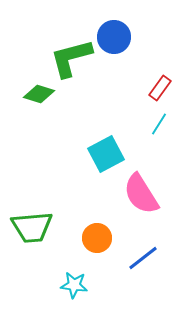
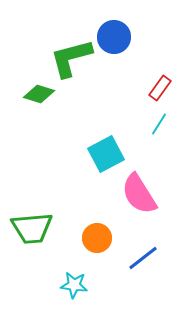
pink semicircle: moved 2 px left
green trapezoid: moved 1 px down
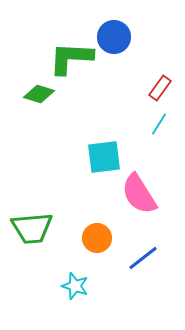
green L-shape: rotated 18 degrees clockwise
cyan square: moved 2 px left, 3 px down; rotated 21 degrees clockwise
cyan star: moved 1 px right, 1 px down; rotated 12 degrees clockwise
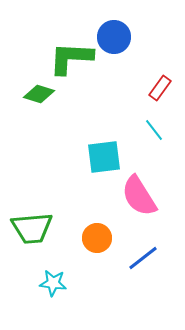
cyan line: moved 5 px left, 6 px down; rotated 70 degrees counterclockwise
pink semicircle: moved 2 px down
cyan star: moved 22 px left, 3 px up; rotated 12 degrees counterclockwise
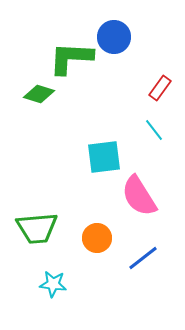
green trapezoid: moved 5 px right
cyan star: moved 1 px down
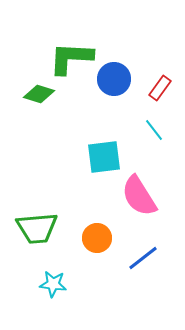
blue circle: moved 42 px down
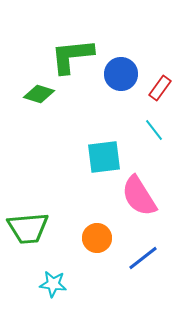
green L-shape: moved 1 px right, 2 px up; rotated 9 degrees counterclockwise
blue circle: moved 7 px right, 5 px up
green trapezoid: moved 9 px left
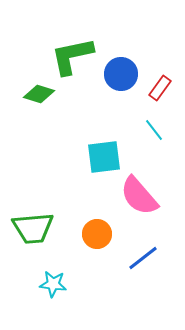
green L-shape: rotated 6 degrees counterclockwise
pink semicircle: rotated 9 degrees counterclockwise
green trapezoid: moved 5 px right
orange circle: moved 4 px up
